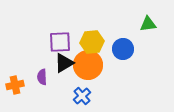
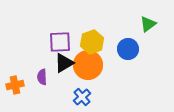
green triangle: rotated 30 degrees counterclockwise
yellow hexagon: rotated 15 degrees counterclockwise
blue circle: moved 5 px right
blue cross: moved 1 px down
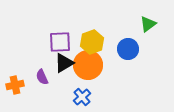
purple semicircle: rotated 21 degrees counterclockwise
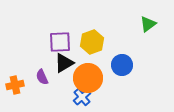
blue circle: moved 6 px left, 16 px down
orange circle: moved 13 px down
